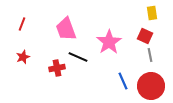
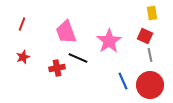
pink trapezoid: moved 3 px down
pink star: moved 1 px up
black line: moved 1 px down
red circle: moved 1 px left, 1 px up
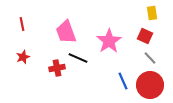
red line: rotated 32 degrees counterclockwise
gray line: moved 3 px down; rotated 32 degrees counterclockwise
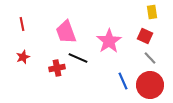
yellow rectangle: moved 1 px up
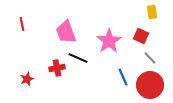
red square: moved 4 px left
red star: moved 4 px right, 22 px down
blue line: moved 4 px up
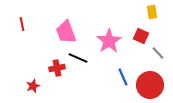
gray line: moved 8 px right, 5 px up
red star: moved 6 px right, 7 px down
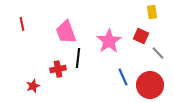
black line: rotated 72 degrees clockwise
red cross: moved 1 px right, 1 px down
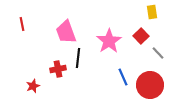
red square: rotated 21 degrees clockwise
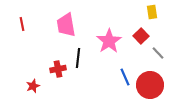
pink trapezoid: moved 7 px up; rotated 10 degrees clockwise
blue line: moved 2 px right
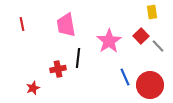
gray line: moved 7 px up
red star: moved 2 px down
